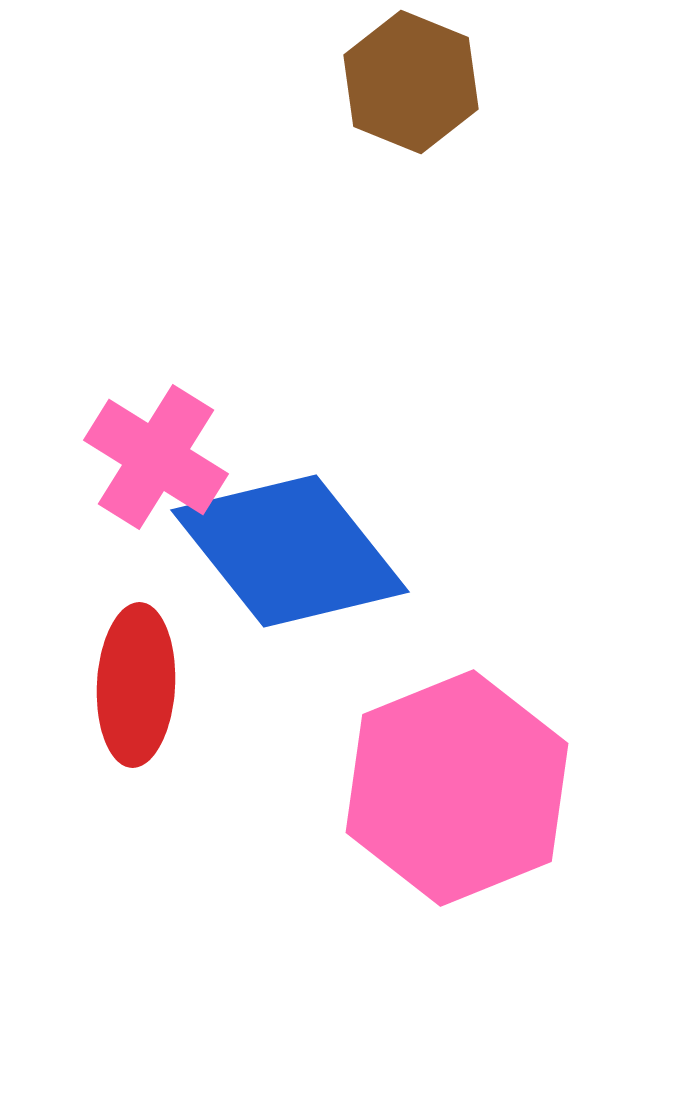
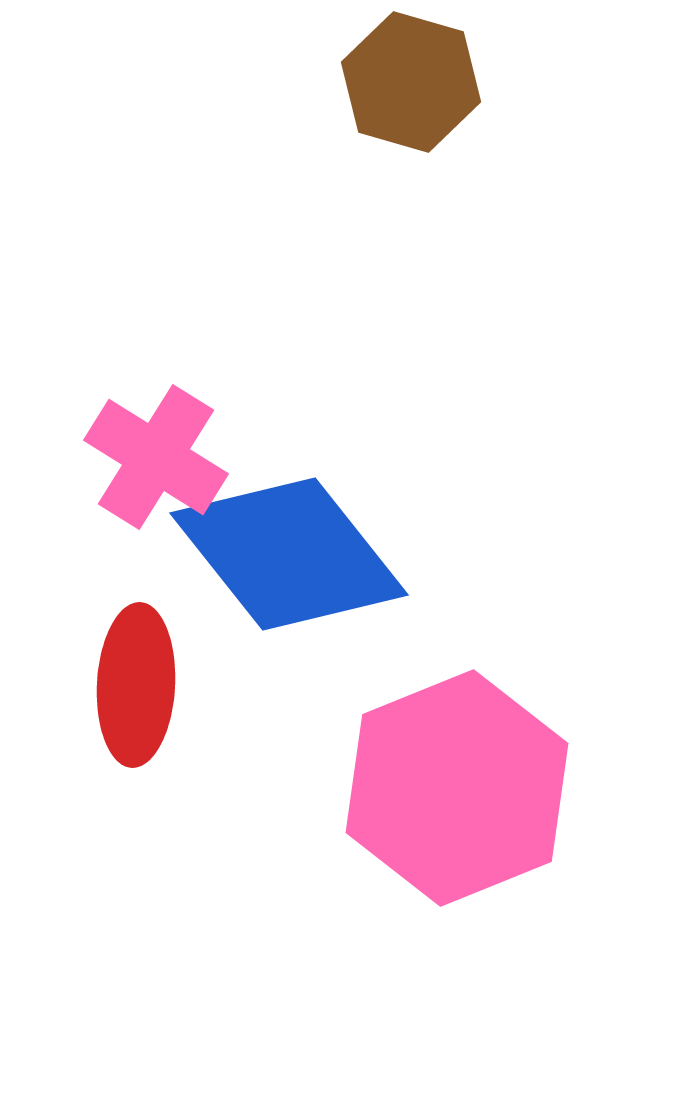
brown hexagon: rotated 6 degrees counterclockwise
blue diamond: moved 1 px left, 3 px down
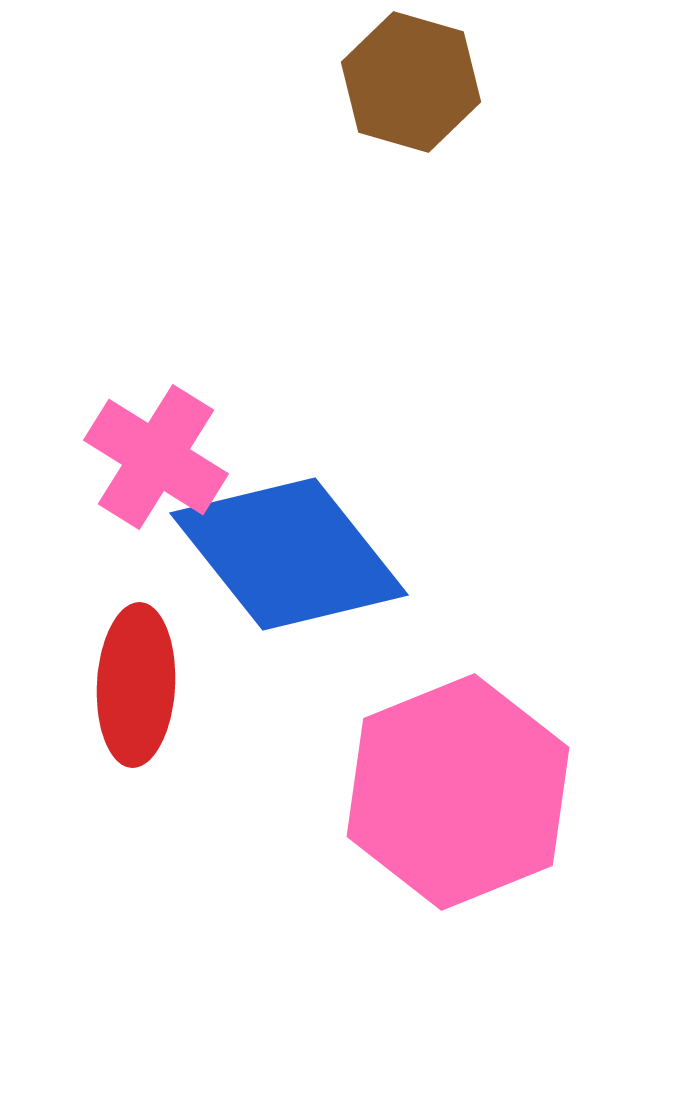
pink hexagon: moved 1 px right, 4 px down
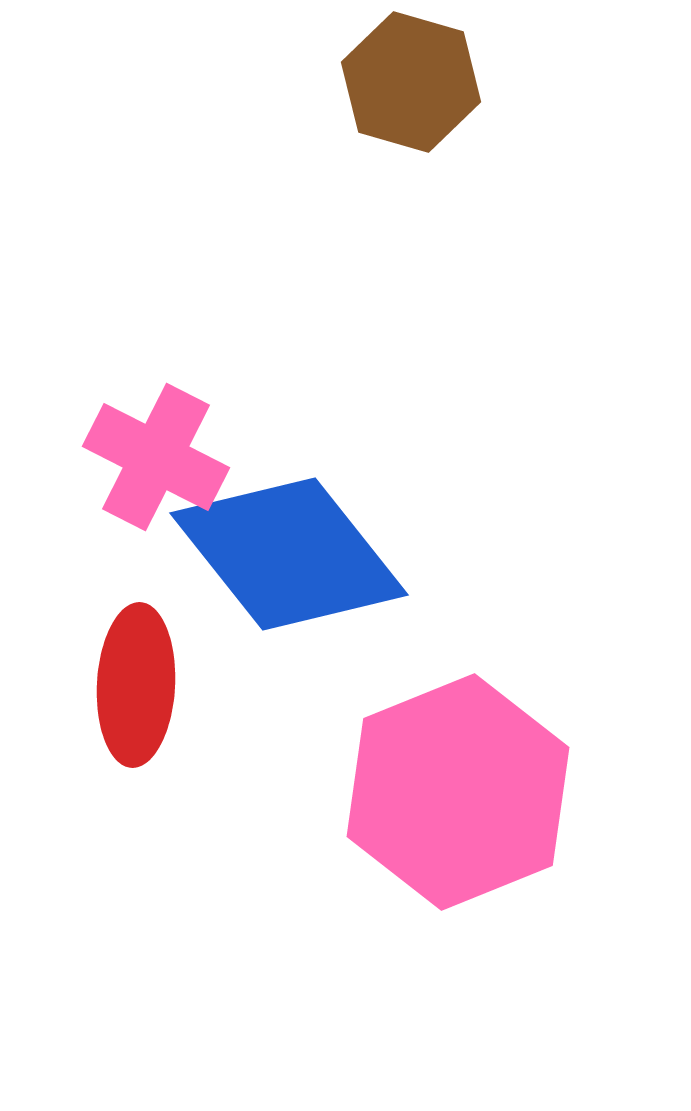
pink cross: rotated 5 degrees counterclockwise
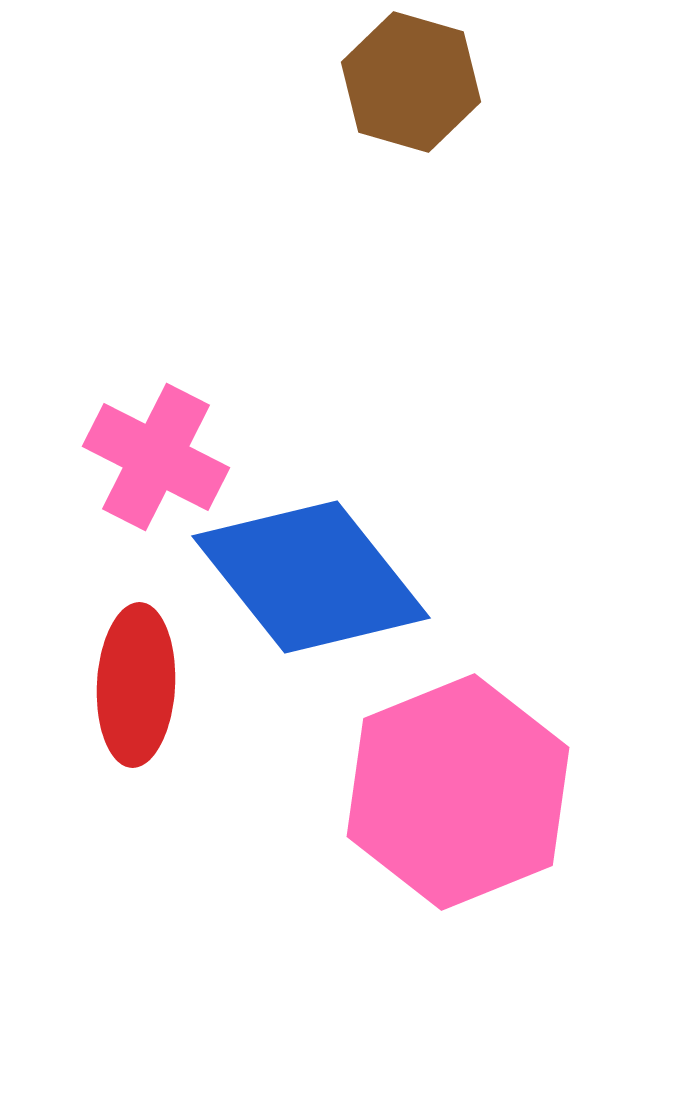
blue diamond: moved 22 px right, 23 px down
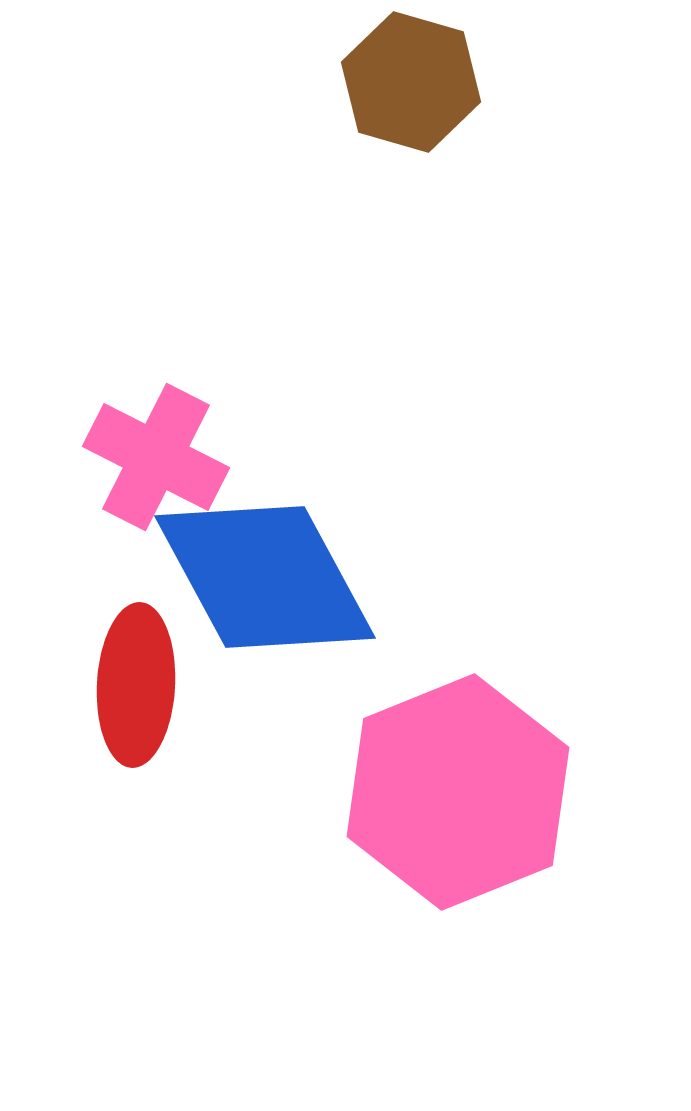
blue diamond: moved 46 px left; rotated 10 degrees clockwise
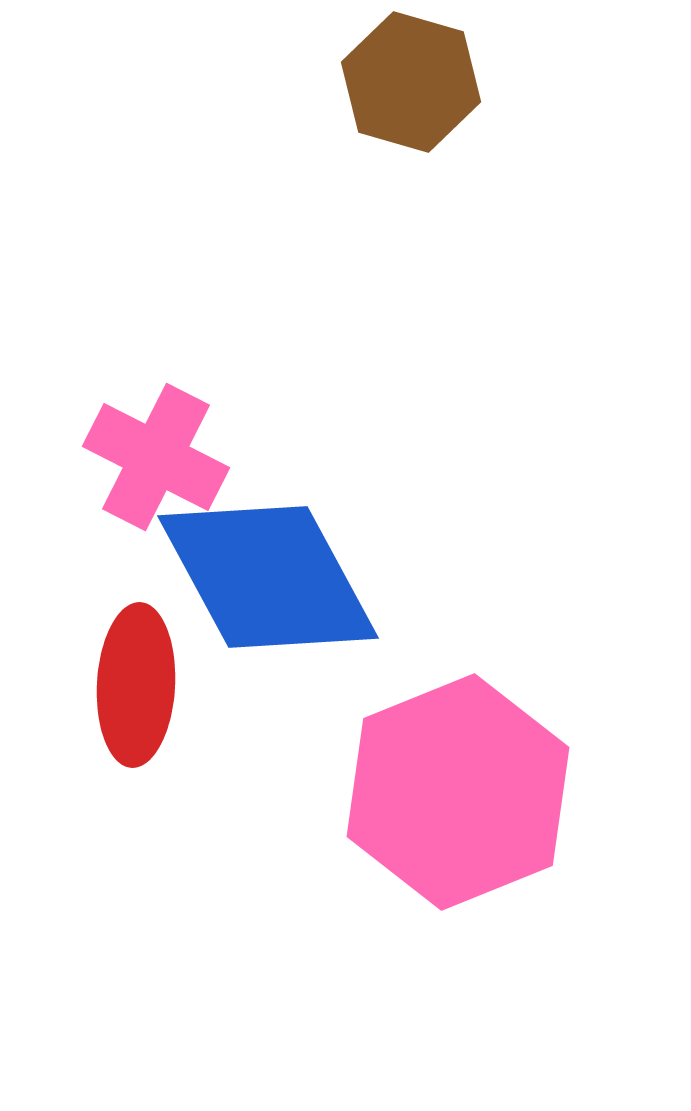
blue diamond: moved 3 px right
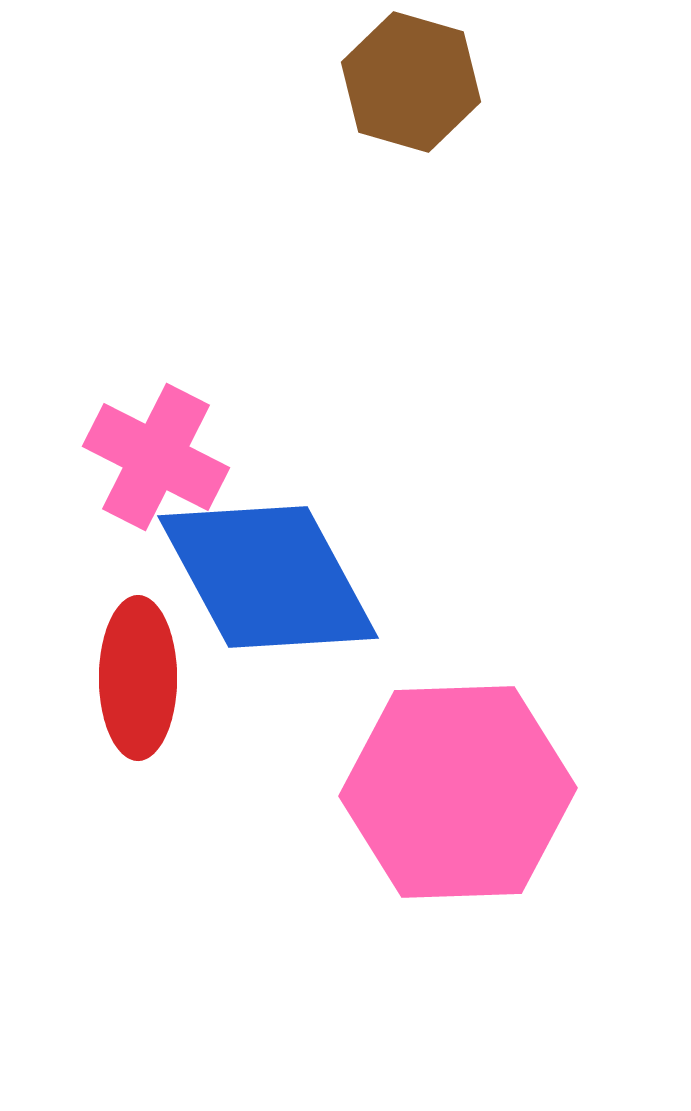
red ellipse: moved 2 px right, 7 px up; rotated 3 degrees counterclockwise
pink hexagon: rotated 20 degrees clockwise
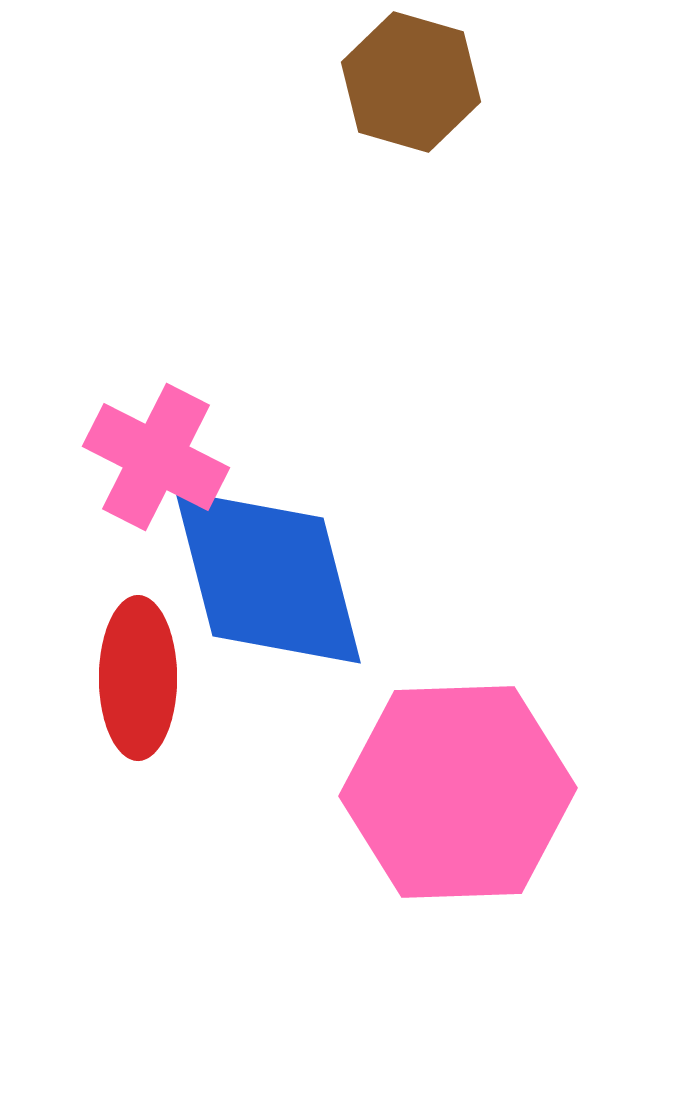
blue diamond: rotated 14 degrees clockwise
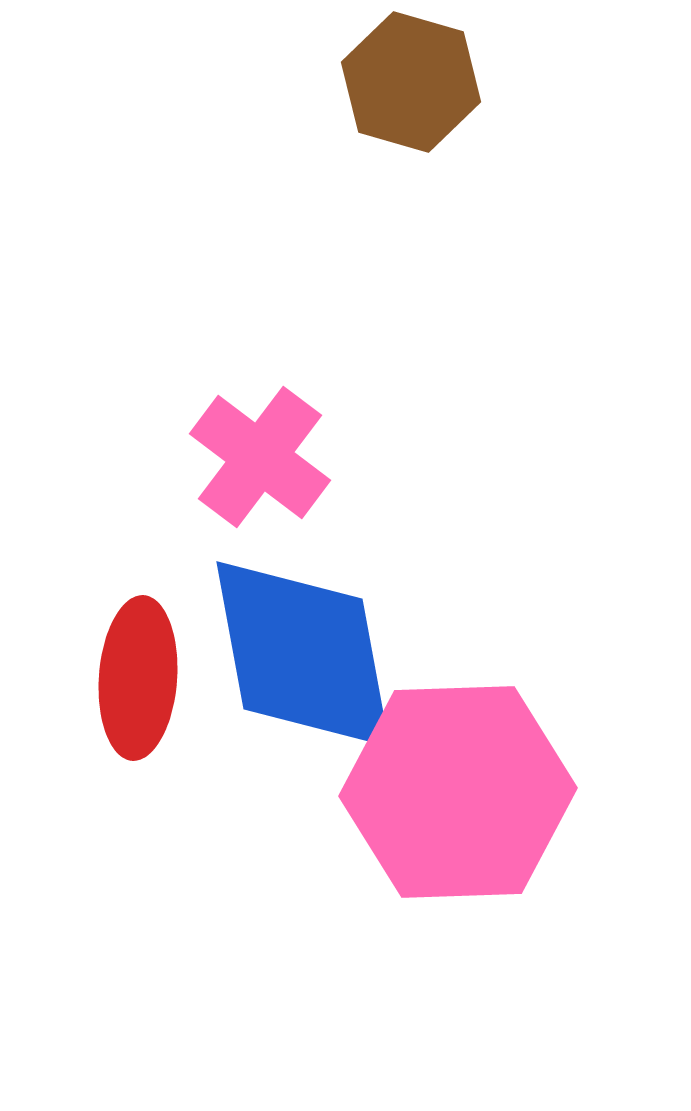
pink cross: moved 104 px right; rotated 10 degrees clockwise
blue diamond: moved 35 px right, 77 px down; rotated 4 degrees clockwise
red ellipse: rotated 4 degrees clockwise
